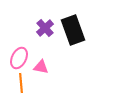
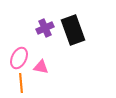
purple cross: rotated 18 degrees clockwise
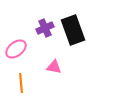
pink ellipse: moved 3 px left, 9 px up; rotated 25 degrees clockwise
pink triangle: moved 13 px right
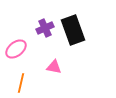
orange line: rotated 18 degrees clockwise
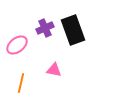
pink ellipse: moved 1 px right, 4 px up
pink triangle: moved 3 px down
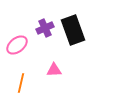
pink triangle: rotated 14 degrees counterclockwise
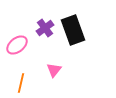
purple cross: rotated 12 degrees counterclockwise
pink triangle: rotated 49 degrees counterclockwise
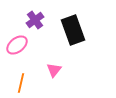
purple cross: moved 10 px left, 8 px up
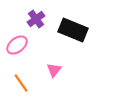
purple cross: moved 1 px right, 1 px up
black rectangle: rotated 48 degrees counterclockwise
orange line: rotated 48 degrees counterclockwise
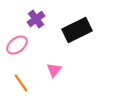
black rectangle: moved 4 px right; rotated 48 degrees counterclockwise
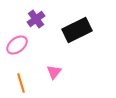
pink triangle: moved 2 px down
orange line: rotated 18 degrees clockwise
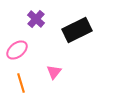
purple cross: rotated 12 degrees counterclockwise
pink ellipse: moved 5 px down
